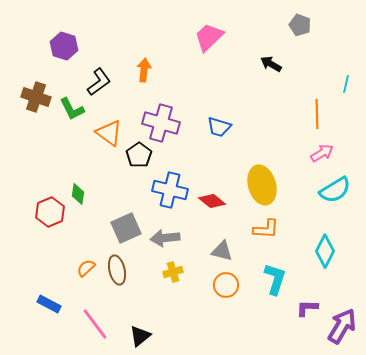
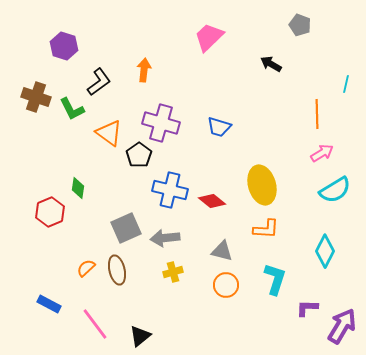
green diamond: moved 6 px up
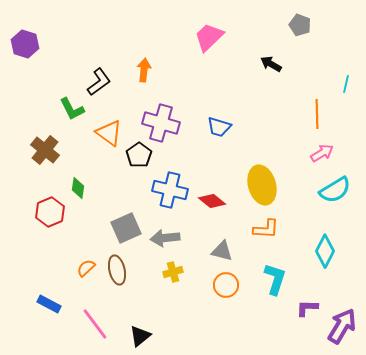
purple hexagon: moved 39 px left, 2 px up
brown cross: moved 9 px right, 53 px down; rotated 20 degrees clockwise
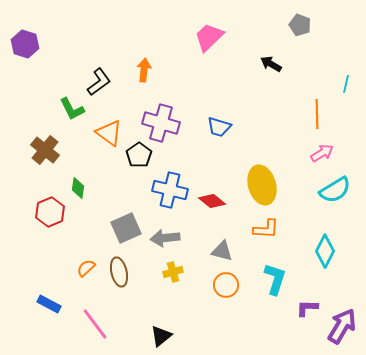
brown ellipse: moved 2 px right, 2 px down
black triangle: moved 21 px right
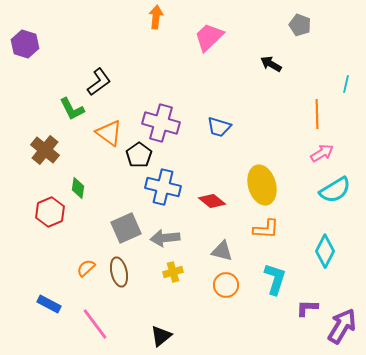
orange arrow: moved 12 px right, 53 px up
blue cross: moved 7 px left, 3 px up
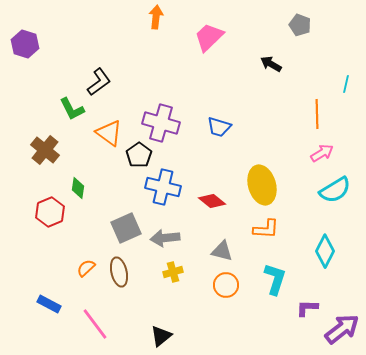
purple arrow: moved 3 px down; rotated 21 degrees clockwise
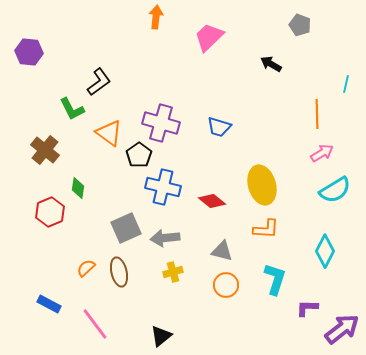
purple hexagon: moved 4 px right, 8 px down; rotated 12 degrees counterclockwise
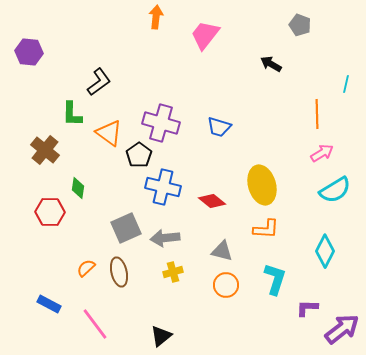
pink trapezoid: moved 4 px left, 2 px up; rotated 8 degrees counterclockwise
green L-shape: moved 5 px down; rotated 28 degrees clockwise
red hexagon: rotated 24 degrees clockwise
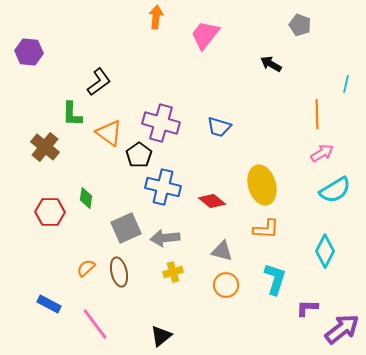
brown cross: moved 3 px up
green diamond: moved 8 px right, 10 px down
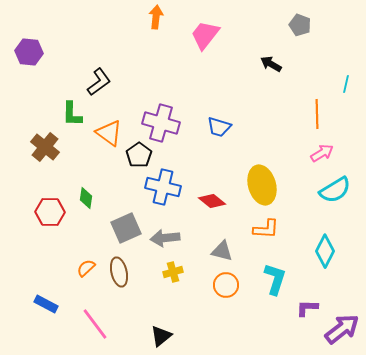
blue rectangle: moved 3 px left
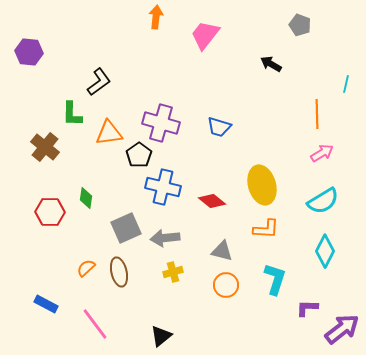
orange triangle: rotated 44 degrees counterclockwise
cyan semicircle: moved 12 px left, 11 px down
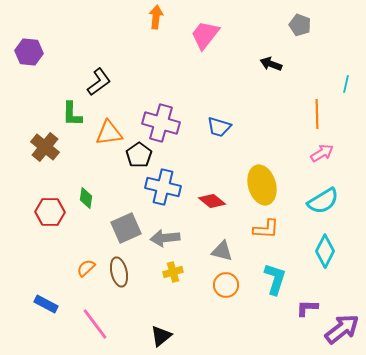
black arrow: rotated 10 degrees counterclockwise
